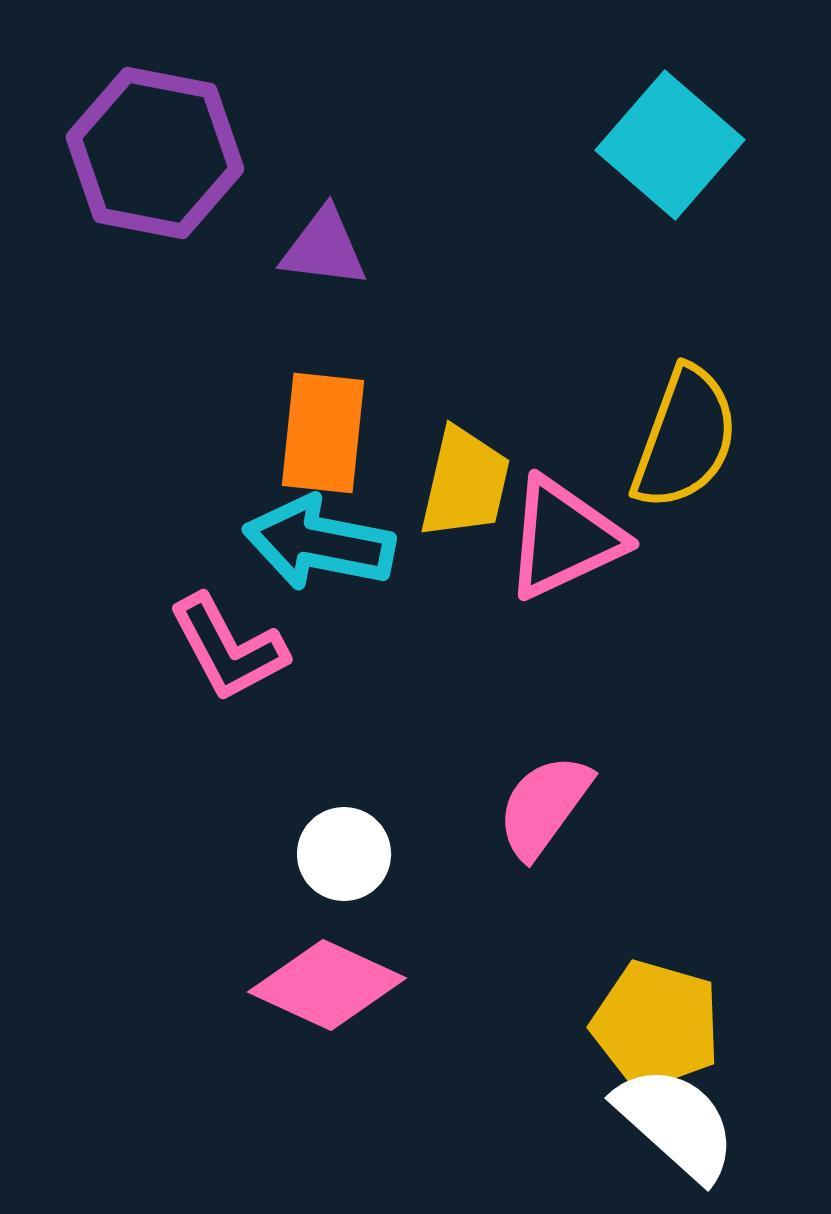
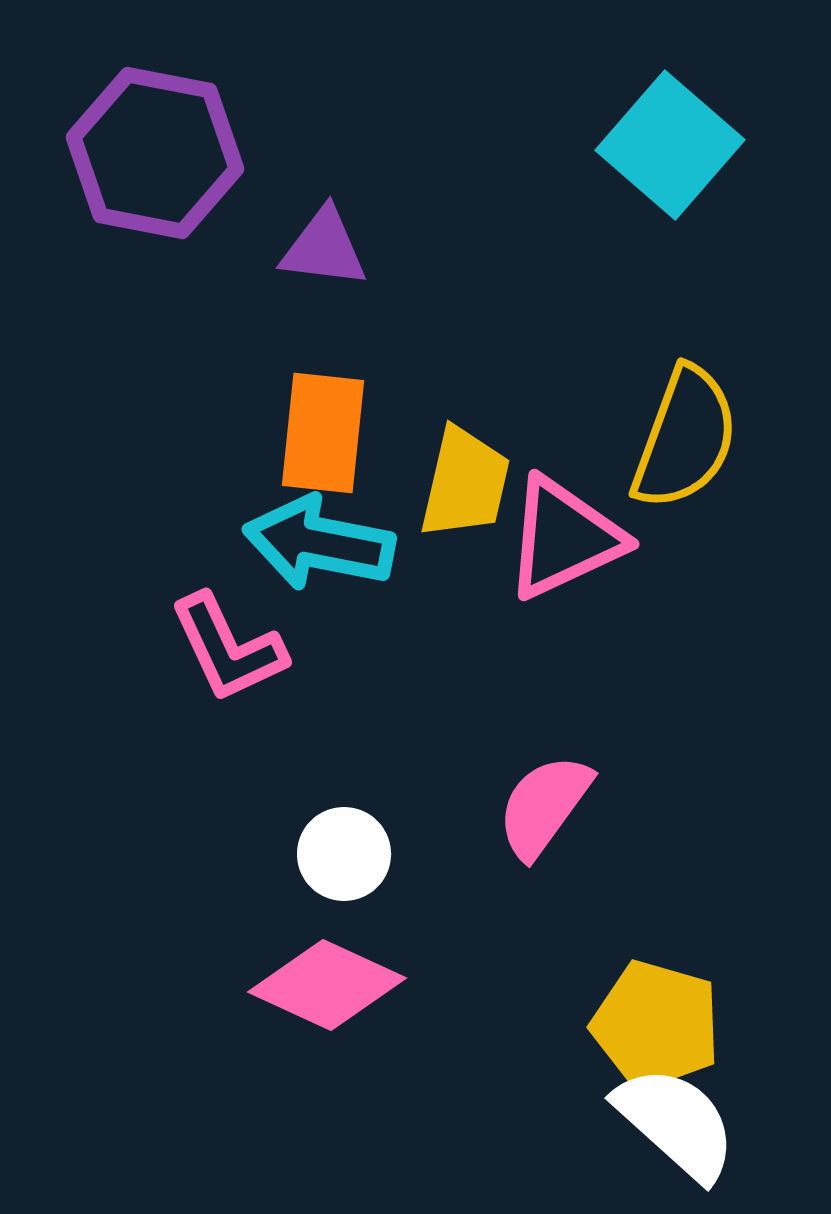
pink L-shape: rotated 3 degrees clockwise
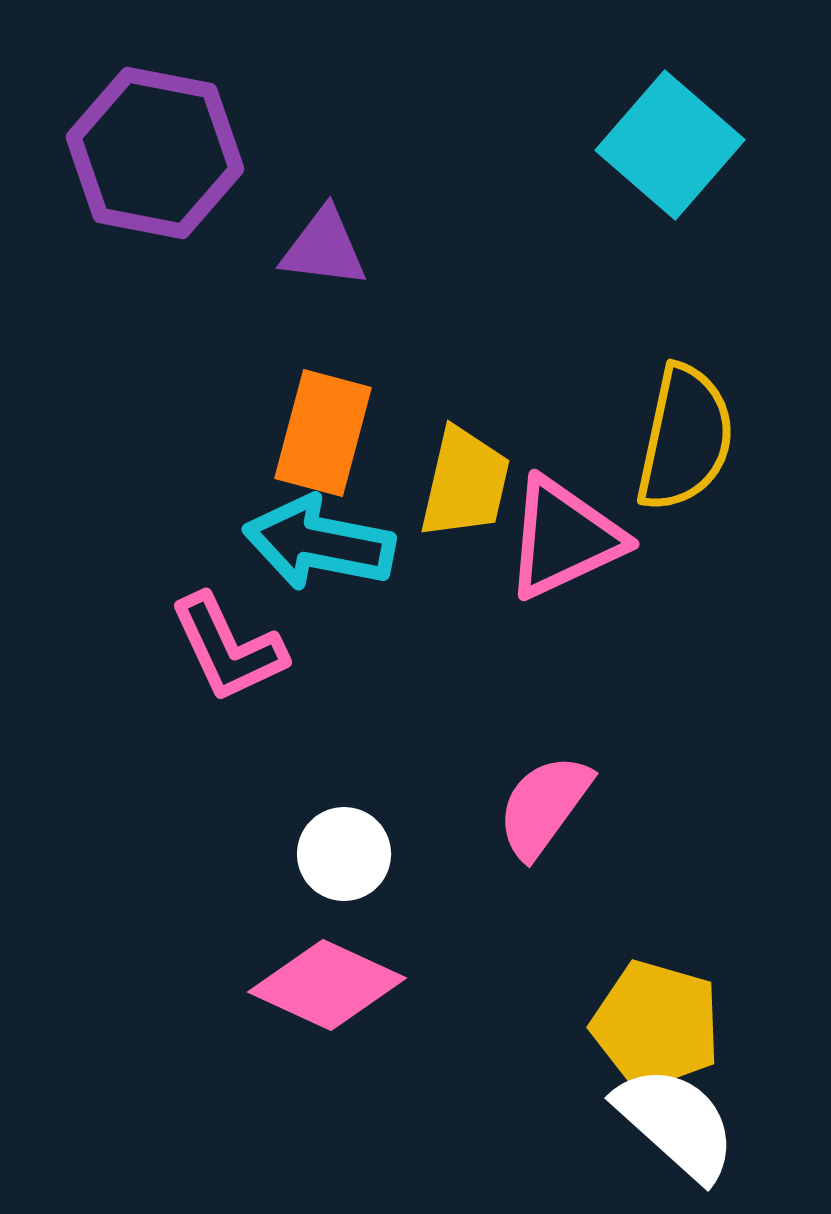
orange rectangle: rotated 9 degrees clockwise
yellow semicircle: rotated 8 degrees counterclockwise
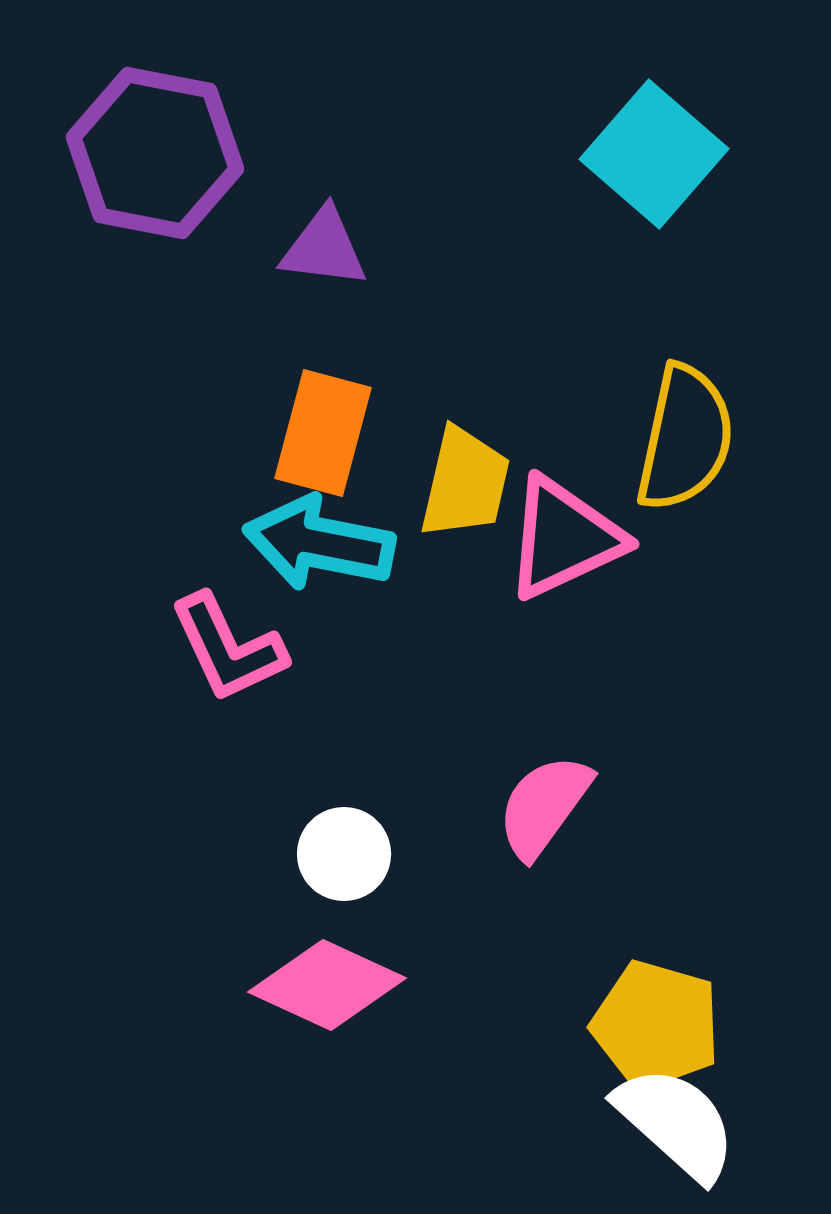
cyan square: moved 16 px left, 9 px down
